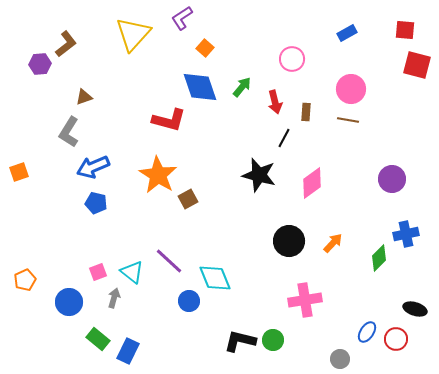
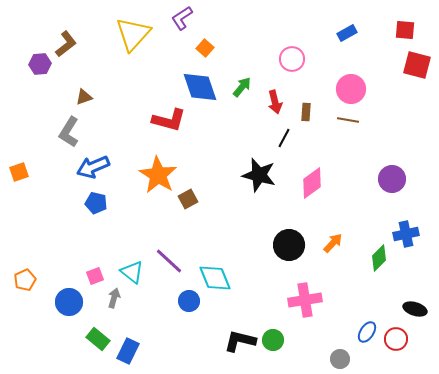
black circle at (289, 241): moved 4 px down
pink square at (98, 272): moved 3 px left, 4 px down
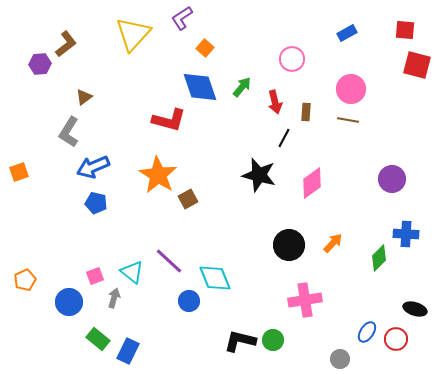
brown triangle at (84, 97): rotated 18 degrees counterclockwise
blue cross at (406, 234): rotated 15 degrees clockwise
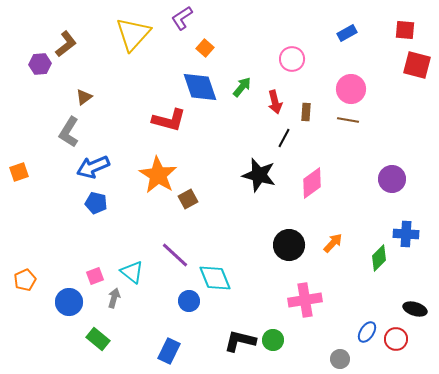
purple line at (169, 261): moved 6 px right, 6 px up
blue rectangle at (128, 351): moved 41 px right
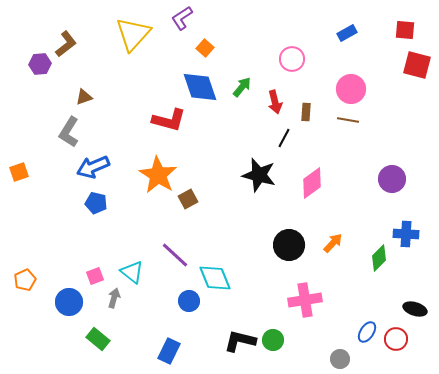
brown triangle at (84, 97): rotated 18 degrees clockwise
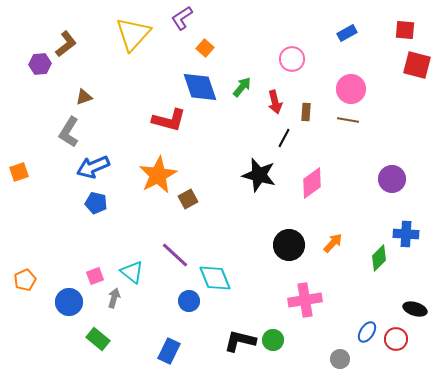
orange star at (158, 175): rotated 12 degrees clockwise
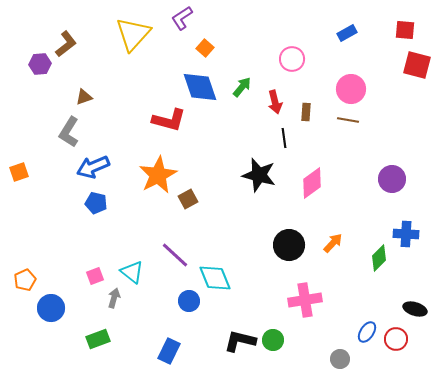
black line at (284, 138): rotated 36 degrees counterclockwise
blue circle at (69, 302): moved 18 px left, 6 px down
green rectangle at (98, 339): rotated 60 degrees counterclockwise
